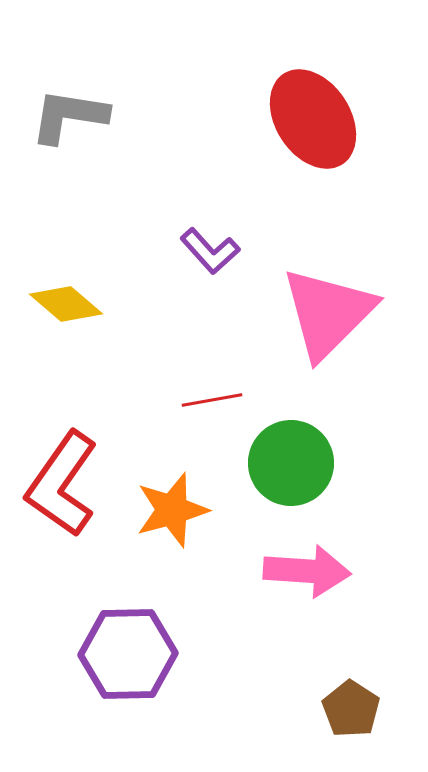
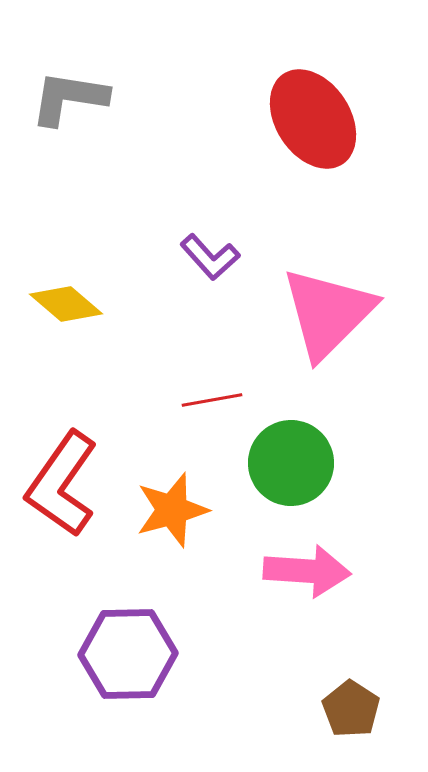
gray L-shape: moved 18 px up
purple L-shape: moved 6 px down
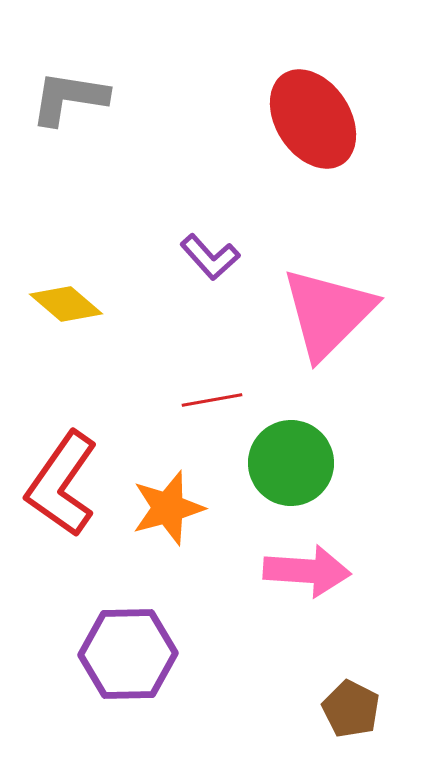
orange star: moved 4 px left, 2 px up
brown pentagon: rotated 6 degrees counterclockwise
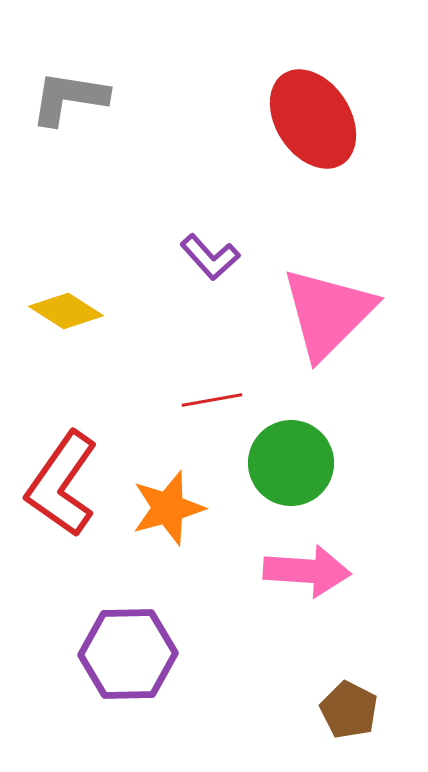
yellow diamond: moved 7 px down; rotated 8 degrees counterclockwise
brown pentagon: moved 2 px left, 1 px down
